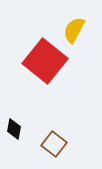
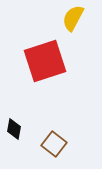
yellow semicircle: moved 1 px left, 12 px up
red square: rotated 33 degrees clockwise
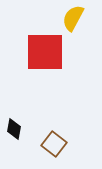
red square: moved 9 px up; rotated 18 degrees clockwise
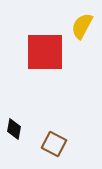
yellow semicircle: moved 9 px right, 8 px down
brown square: rotated 10 degrees counterclockwise
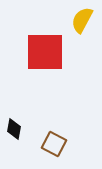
yellow semicircle: moved 6 px up
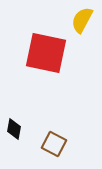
red square: moved 1 px right, 1 px down; rotated 12 degrees clockwise
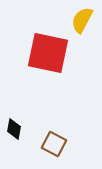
red square: moved 2 px right
